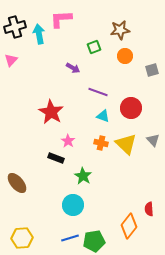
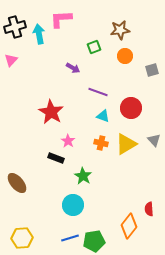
gray triangle: moved 1 px right
yellow triangle: rotated 45 degrees clockwise
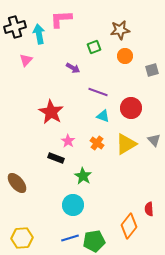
pink triangle: moved 15 px right
orange cross: moved 4 px left; rotated 24 degrees clockwise
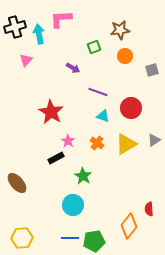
gray triangle: rotated 40 degrees clockwise
black rectangle: rotated 49 degrees counterclockwise
blue line: rotated 18 degrees clockwise
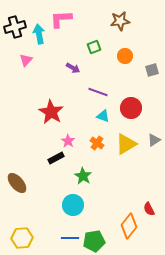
brown star: moved 9 px up
red semicircle: rotated 24 degrees counterclockwise
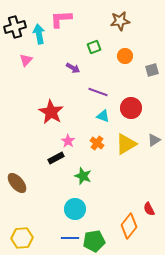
green star: rotated 12 degrees counterclockwise
cyan circle: moved 2 px right, 4 px down
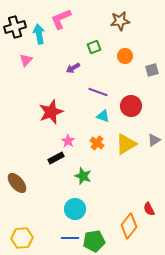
pink L-shape: rotated 20 degrees counterclockwise
purple arrow: rotated 120 degrees clockwise
red circle: moved 2 px up
red star: rotated 20 degrees clockwise
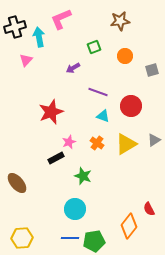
cyan arrow: moved 3 px down
pink star: moved 1 px right, 1 px down; rotated 16 degrees clockwise
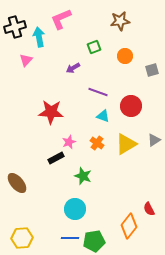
red star: rotated 25 degrees clockwise
